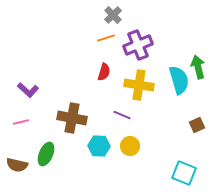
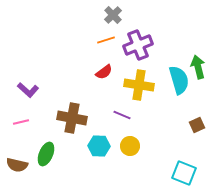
orange line: moved 2 px down
red semicircle: rotated 36 degrees clockwise
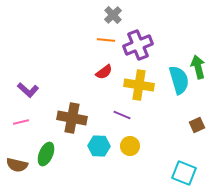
orange line: rotated 24 degrees clockwise
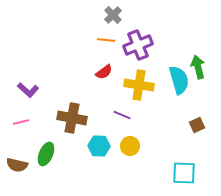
cyan square: rotated 20 degrees counterclockwise
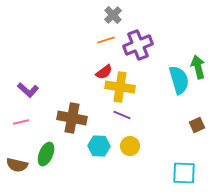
orange line: rotated 24 degrees counterclockwise
yellow cross: moved 19 px left, 2 px down
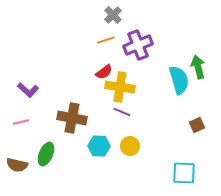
purple line: moved 3 px up
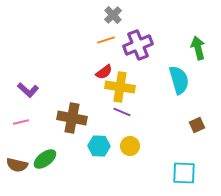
green arrow: moved 19 px up
green ellipse: moved 1 px left, 5 px down; rotated 30 degrees clockwise
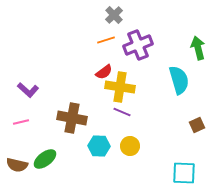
gray cross: moved 1 px right
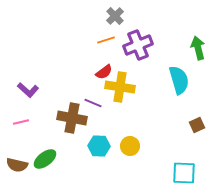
gray cross: moved 1 px right, 1 px down
purple line: moved 29 px left, 9 px up
